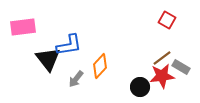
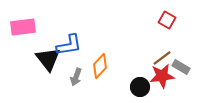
gray arrow: moved 2 px up; rotated 18 degrees counterclockwise
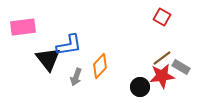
red square: moved 5 px left, 3 px up
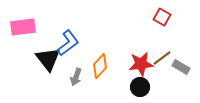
blue L-shape: moved 1 px left, 2 px up; rotated 28 degrees counterclockwise
red star: moved 21 px left, 12 px up
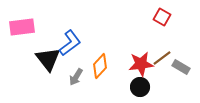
pink rectangle: moved 1 px left
blue L-shape: moved 2 px right
gray arrow: rotated 12 degrees clockwise
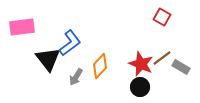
red star: rotated 30 degrees clockwise
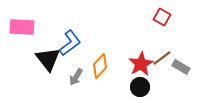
pink rectangle: rotated 10 degrees clockwise
red star: rotated 20 degrees clockwise
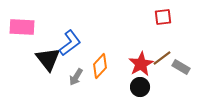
red square: moved 1 px right; rotated 36 degrees counterclockwise
